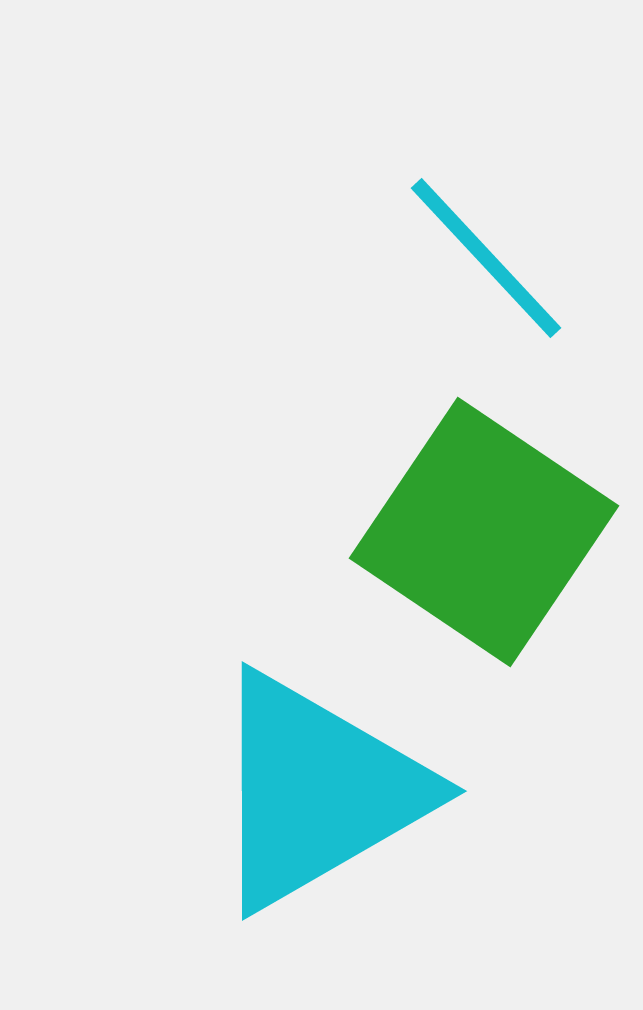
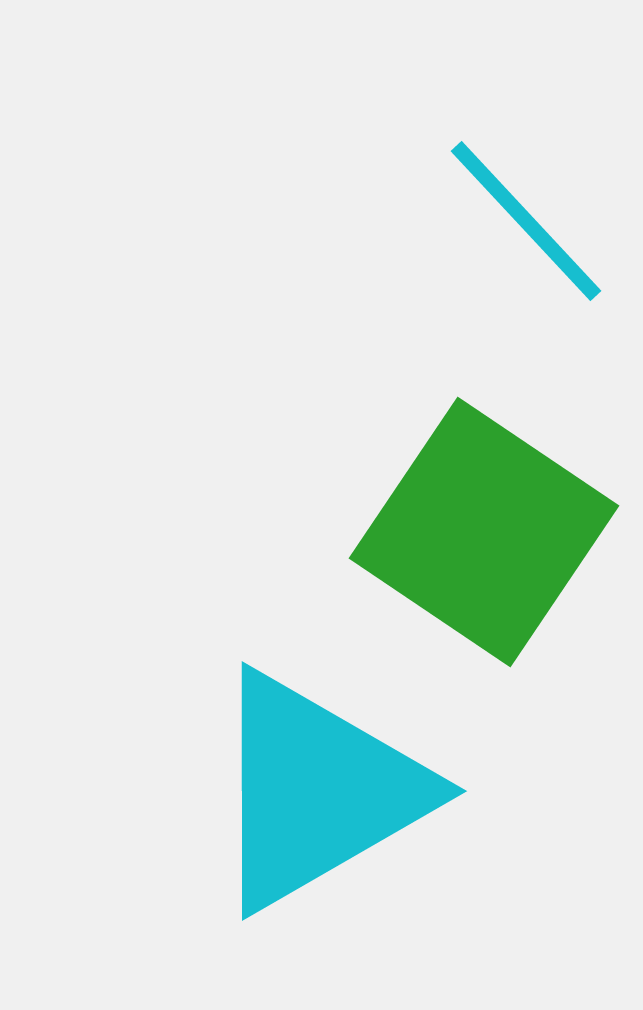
cyan line: moved 40 px right, 37 px up
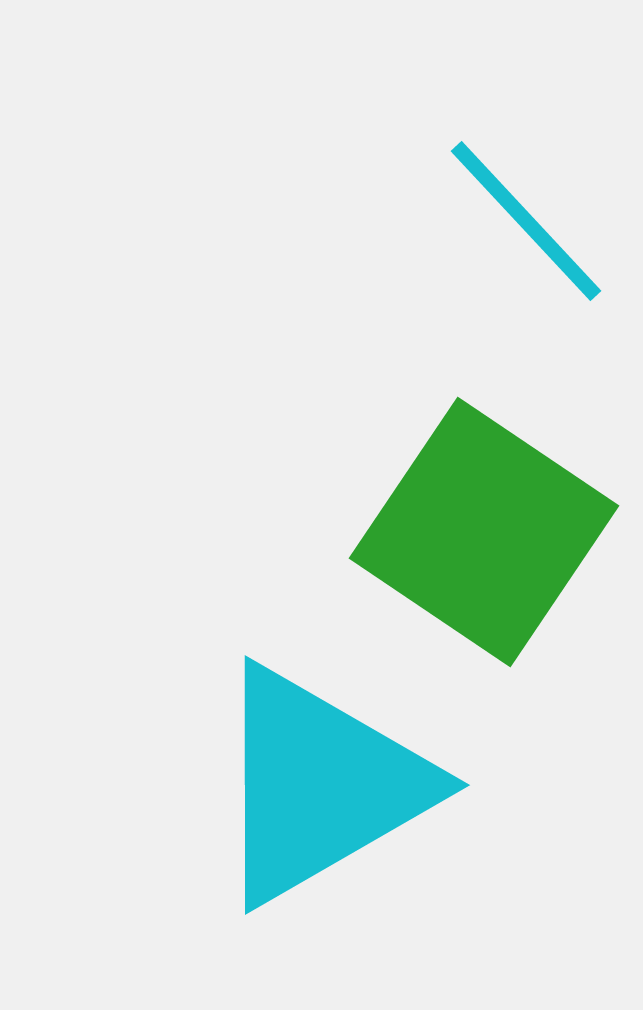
cyan triangle: moved 3 px right, 6 px up
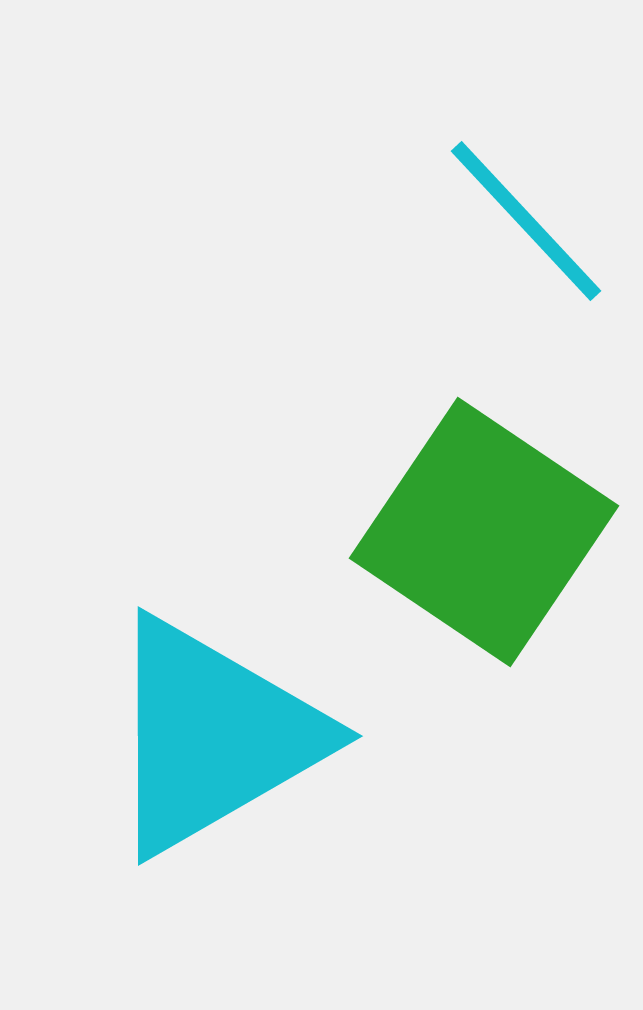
cyan triangle: moved 107 px left, 49 px up
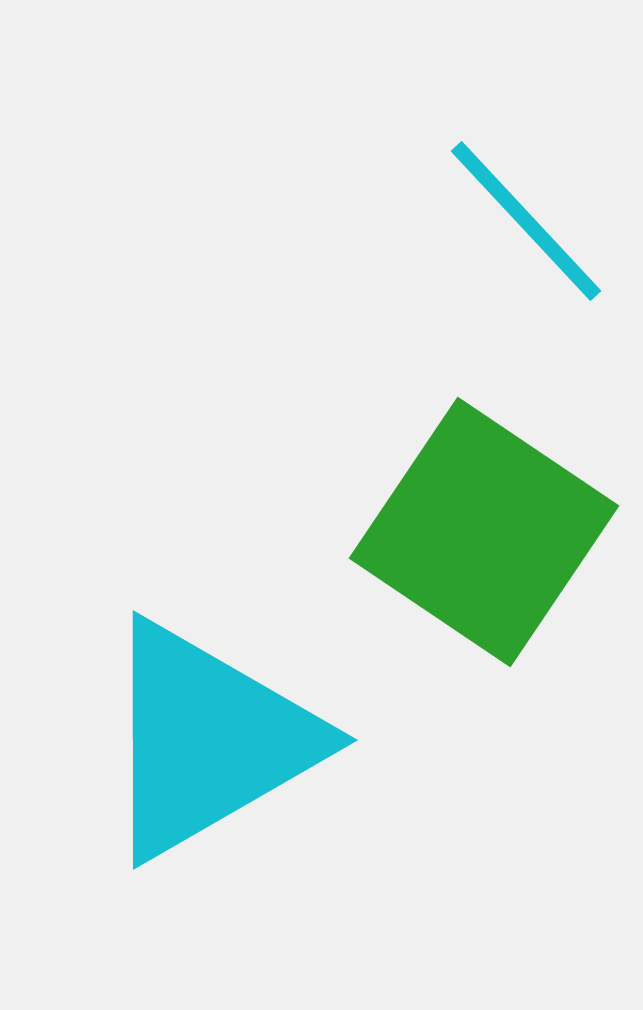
cyan triangle: moved 5 px left, 4 px down
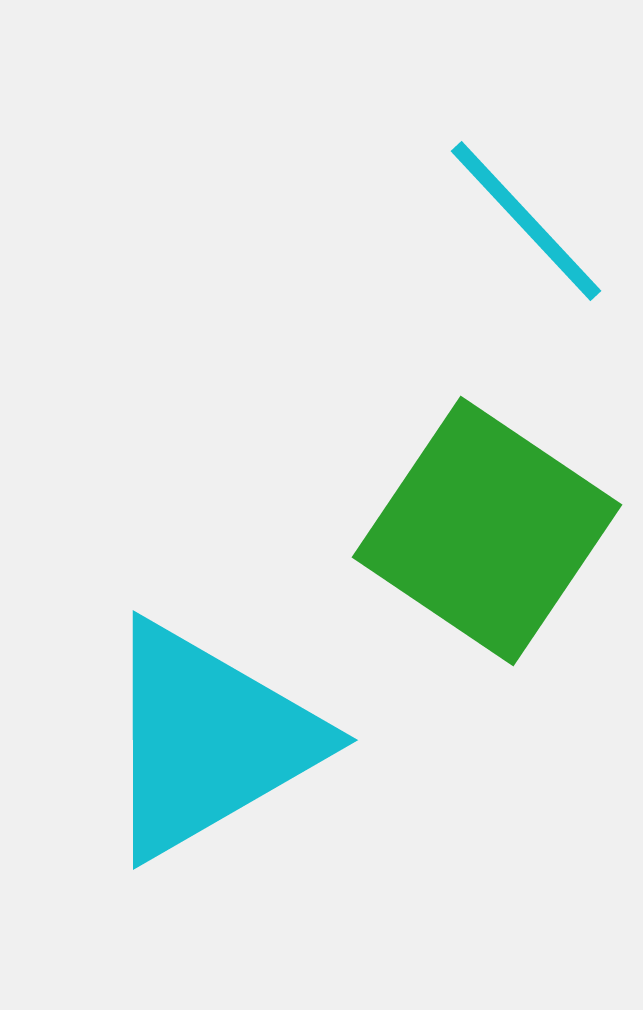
green square: moved 3 px right, 1 px up
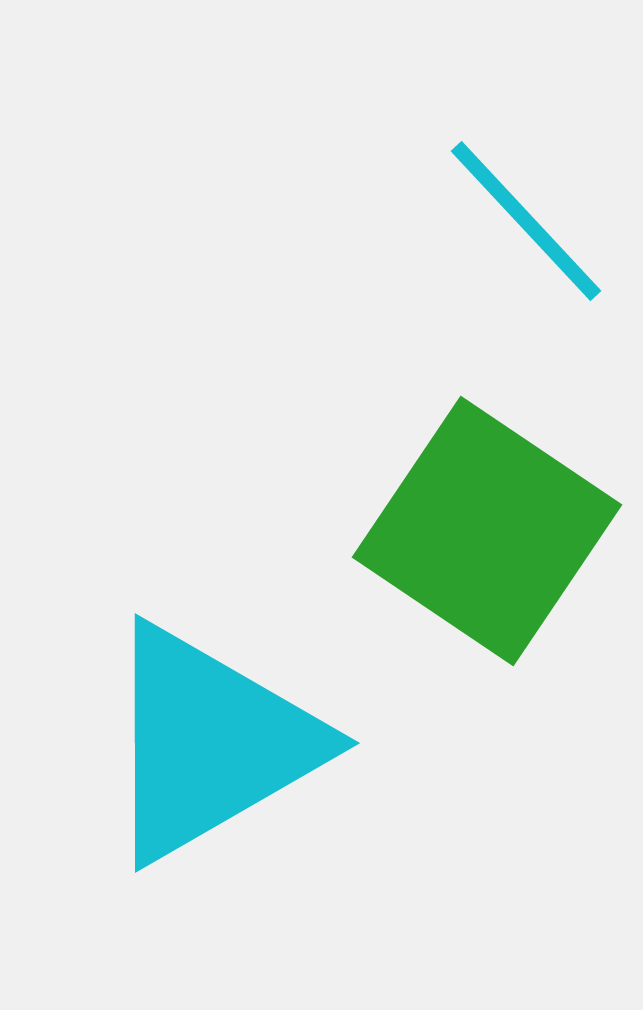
cyan triangle: moved 2 px right, 3 px down
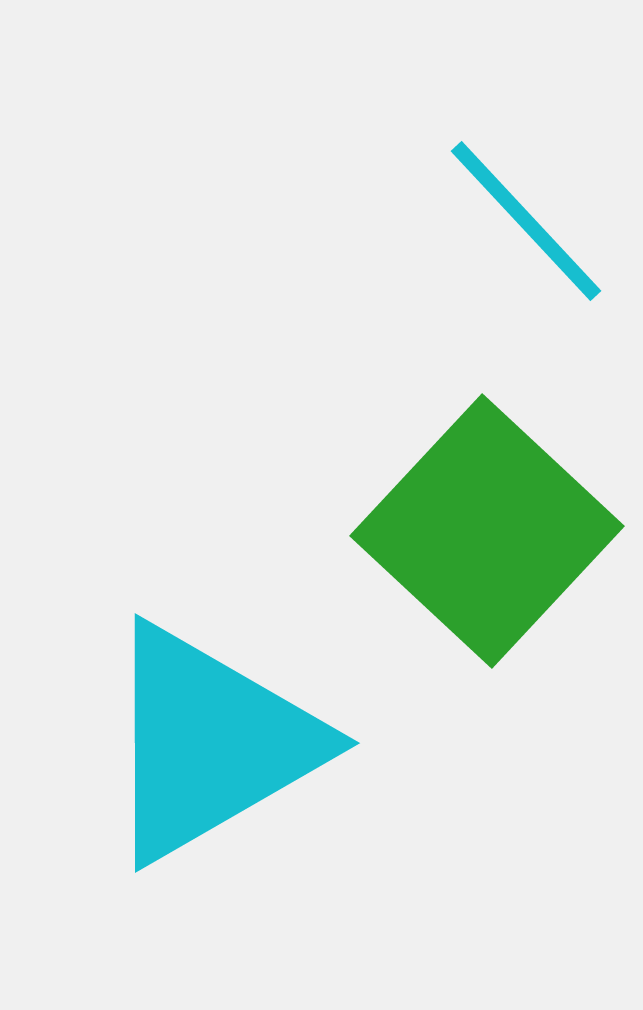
green square: rotated 9 degrees clockwise
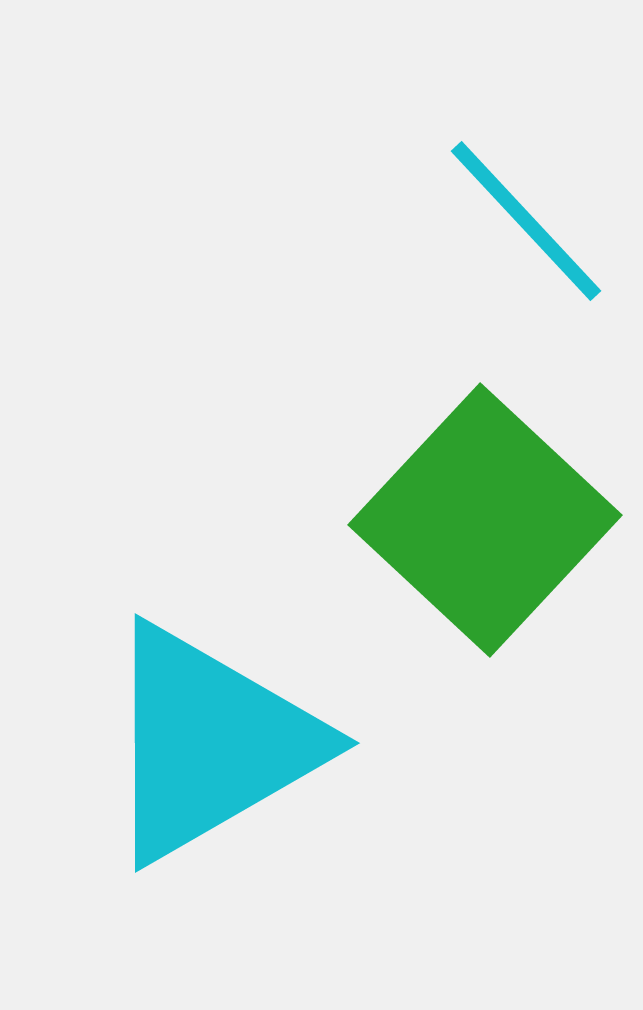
green square: moved 2 px left, 11 px up
